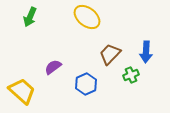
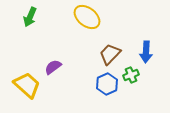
blue hexagon: moved 21 px right
yellow trapezoid: moved 5 px right, 6 px up
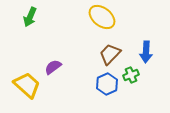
yellow ellipse: moved 15 px right
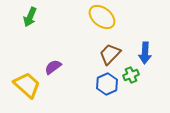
blue arrow: moved 1 px left, 1 px down
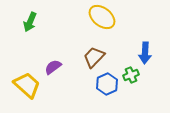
green arrow: moved 5 px down
brown trapezoid: moved 16 px left, 3 px down
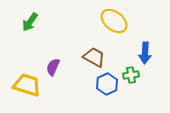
yellow ellipse: moved 12 px right, 4 px down
green arrow: rotated 12 degrees clockwise
brown trapezoid: rotated 75 degrees clockwise
purple semicircle: rotated 30 degrees counterclockwise
green cross: rotated 14 degrees clockwise
yellow trapezoid: rotated 24 degrees counterclockwise
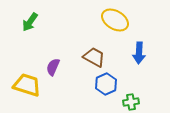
yellow ellipse: moved 1 px right, 1 px up; rotated 8 degrees counterclockwise
blue arrow: moved 6 px left
green cross: moved 27 px down
blue hexagon: moved 1 px left
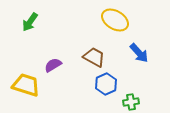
blue arrow: rotated 45 degrees counterclockwise
purple semicircle: moved 2 px up; rotated 36 degrees clockwise
yellow trapezoid: moved 1 px left
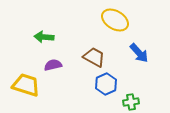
green arrow: moved 14 px right, 15 px down; rotated 60 degrees clockwise
purple semicircle: rotated 18 degrees clockwise
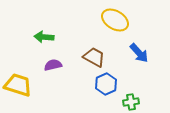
yellow trapezoid: moved 8 px left
